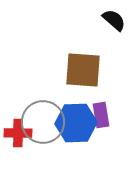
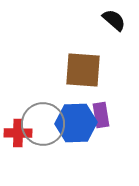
gray circle: moved 2 px down
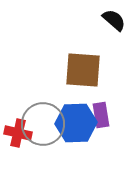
red cross: rotated 12 degrees clockwise
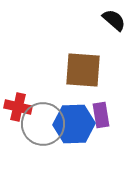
blue hexagon: moved 2 px left, 1 px down
red cross: moved 26 px up
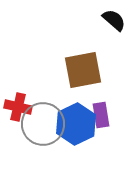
brown square: rotated 15 degrees counterclockwise
blue hexagon: moved 2 px right; rotated 24 degrees counterclockwise
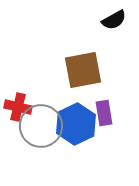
black semicircle: rotated 110 degrees clockwise
purple rectangle: moved 3 px right, 2 px up
gray circle: moved 2 px left, 2 px down
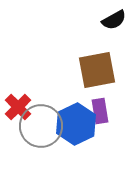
brown square: moved 14 px right
red cross: rotated 32 degrees clockwise
purple rectangle: moved 4 px left, 2 px up
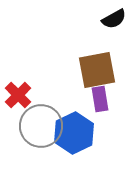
black semicircle: moved 1 px up
red cross: moved 12 px up
purple rectangle: moved 12 px up
blue hexagon: moved 2 px left, 9 px down
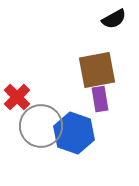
red cross: moved 1 px left, 2 px down
blue hexagon: rotated 15 degrees counterclockwise
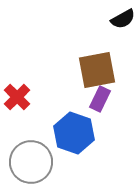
black semicircle: moved 9 px right
purple rectangle: rotated 35 degrees clockwise
gray circle: moved 10 px left, 36 px down
